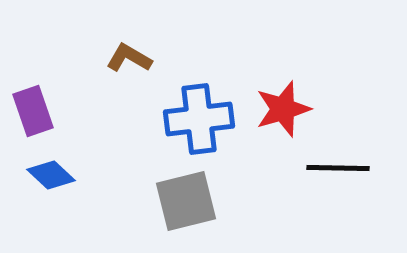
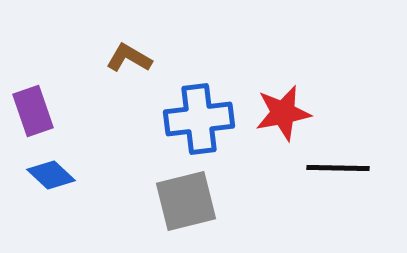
red star: moved 4 px down; rotated 6 degrees clockwise
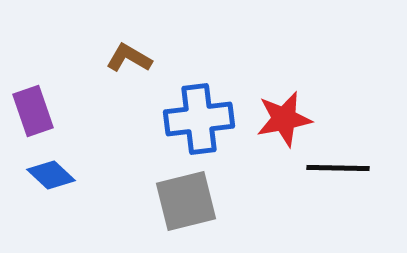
red star: moved 1 px right, 6 px down
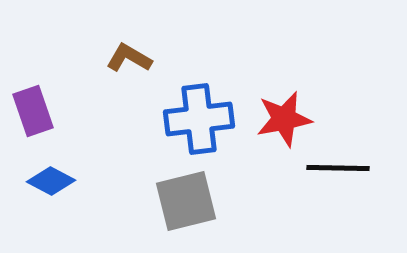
blue diamond: moved 6 px down; rotated 15 degrees counterclockwise
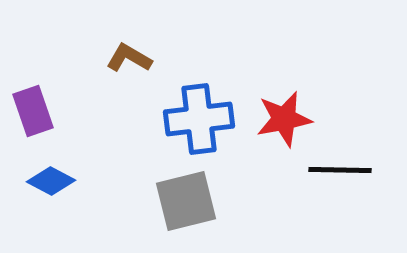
black line: moved 2 px right, 2 px down
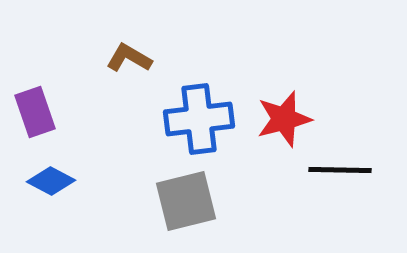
purple rectangle: moved 2 px right, 1 px down
red star: rotated 4 degrees counterclockwise
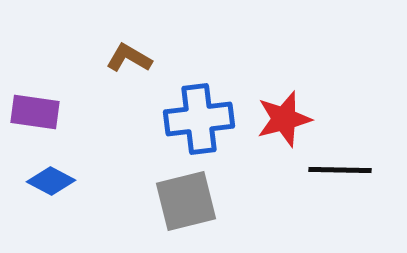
purple rectangle: rotated 63 degrees counterclockwise
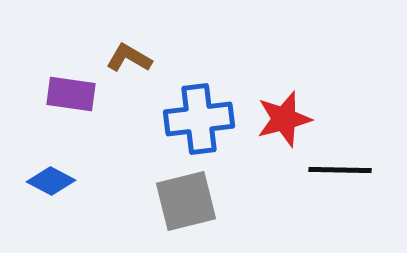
purple rectangle: moved 36 px right, 18 px up
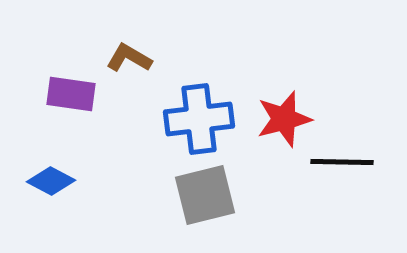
black line: moved 2 px right, 8 px up
gray square: moved 19 px right, 6 px up
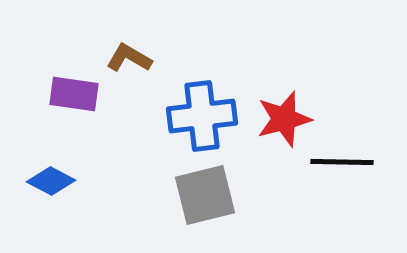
purple rectangle: moved 3 px right
blue cross: moved 3 px right, 3 px up
